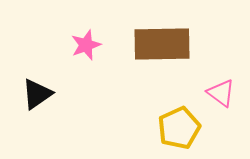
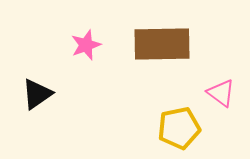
yellow pentagon: rotated 12 degrees clockwise
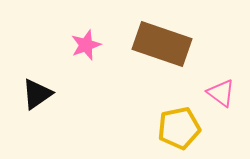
brown rectangle: rotated 20 degrees clockwise
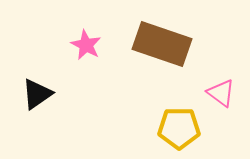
pink star: rotated 24 degrees counterclockwise
yellow pentagon: rotated 12 degrees clockwise
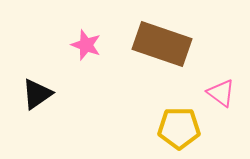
pink star: rotated 8 degrees counterclockwise
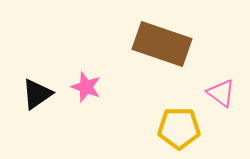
pink star: moved 42 px down
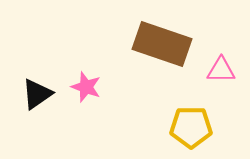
pink triangle: moved 23 px up; rotated 36 degrees counterclockwise
yellow pentagon: moved 12 px right, 1 px up
